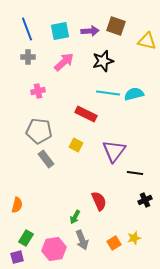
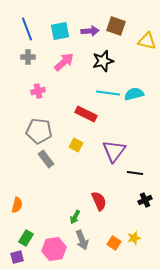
orange square: rotated 24 degrees counterclockwise
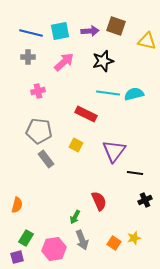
blue line: moved 4 px right, 4 px down; rotated 55 degrees counterclockwise
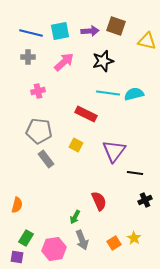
yellow star: rotated 24 degrees counterclockwise
orange square: rotated 24 degrees clockwise
purple square: rotated 24 degrees clockwise
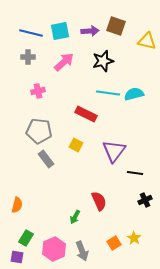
gray arrow: moved 11 px down
pink hexagon: rotated 15 degrees counterclockwise
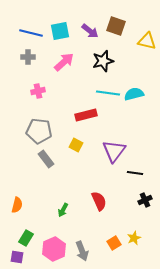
purple arrow: rotated 42 degrees clockwise
red rectangle: moved 1 px down; rotated 40 degrees counterclockwise
green arrow: moved 12 px left, 7 px up
yellow star: rotated 16 degrees clockwise
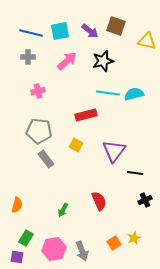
pink arrow: moved 3 px right, 1 px up
pink hexagon: rotated 15 degrees clockwise
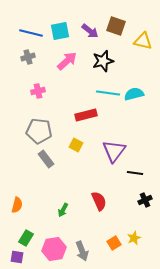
yellow triangle: moved 4 px left
gray cross: rotated 16 degrees counterclockwise
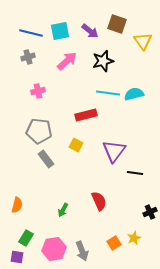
brown square: moved 1 px right, 2 px up
yellow triangle: rotated 42 degrees clockwise
black cross: moved 5 px right, 12 px down
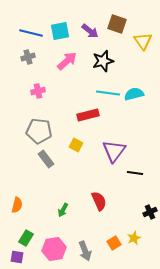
red rectangle: moved 2 px right
gray arrow: moved 3 px right
